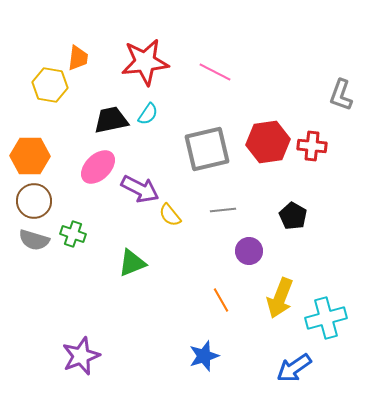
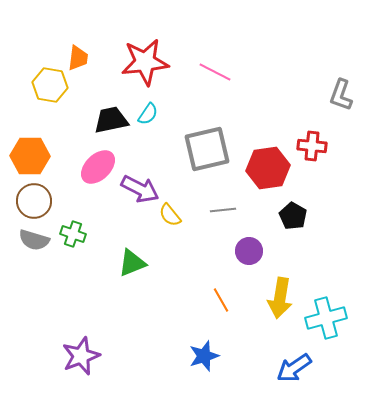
red hexagon: moved 26 px down
yellow arrow: rotated 12 degrees counterclockwise
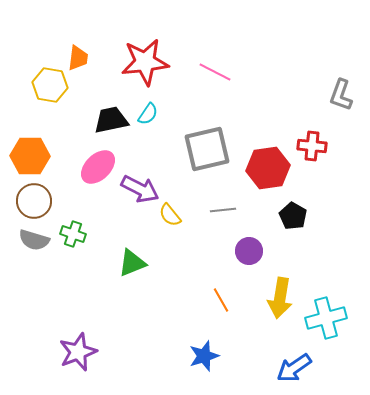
purple star: moved 3 px left, 4 px up
